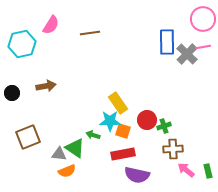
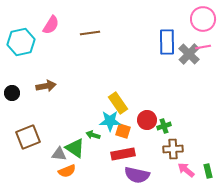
cyan hexagon: moved 1 px left, 2 px up
gray cross: moved 2 px right
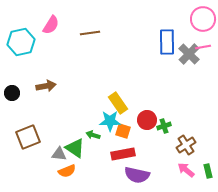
brown cross: moved 13 px right, 4 px up; rotated 30 degrees counterclockwise
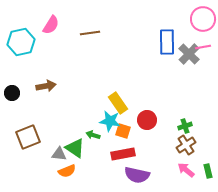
cyan star: rotated 10 degrees clockwise
green cross: moved 21 px right
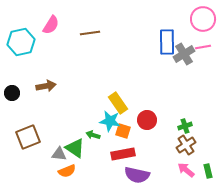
gray cross: moved 5 px left; rotated 15 degrees clockwise
